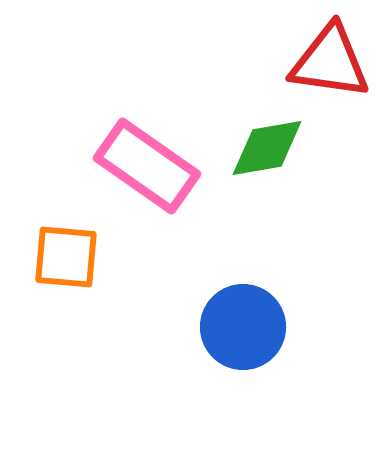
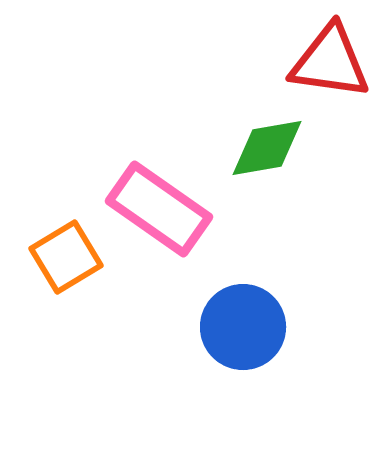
pink rectangle: moved 12 px right, 43 px down
orange square: rotated 36 degrees counterclockwise
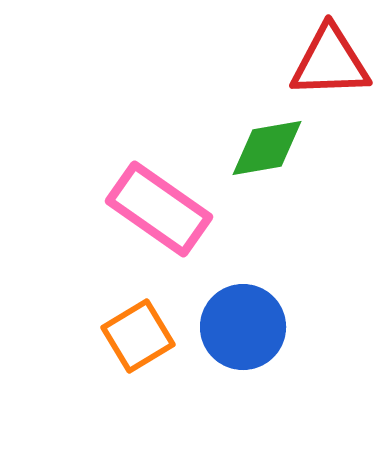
red triangle: rotated 10 degrees counterclockwise
orange square: moved 72 px right, 79 px down
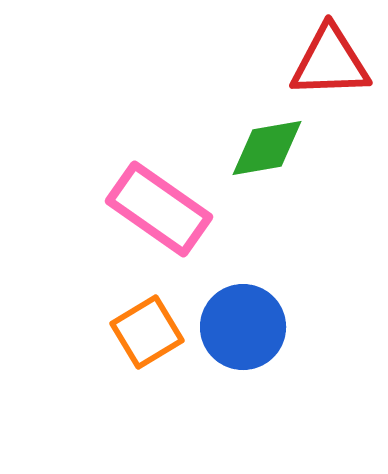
orange square: moved 9 px right, 4 px up
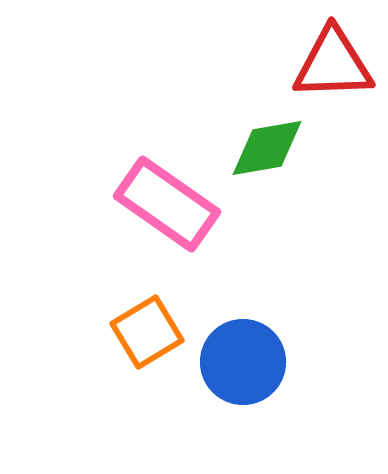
red triangle: moved 3 px right, 2 px down
pink rectangle: moved 8 px right, 5 px up
blue circle: moved 35 px down
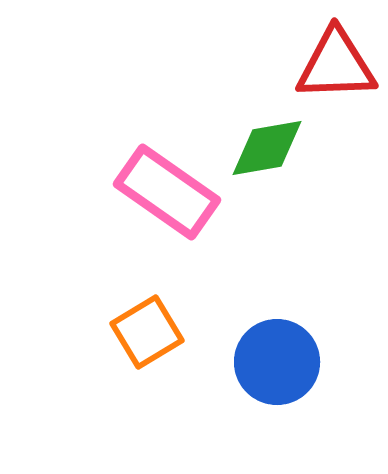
red triangle: moved 3 px right, 1 px down
pink rectangle: moved 12 px up
blue circle: moved 34 px right
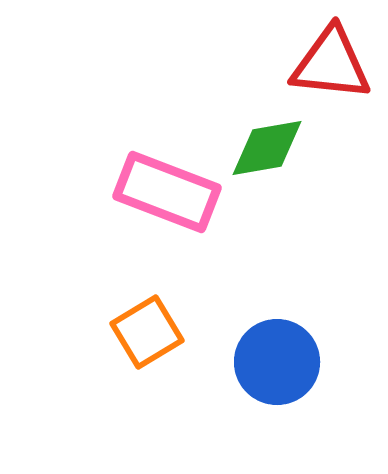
red triangle: moved 5 px left, 1 px up; rotated 8 degrees clockwise
pink rectangle: rotated 14 degrees counterclockwise
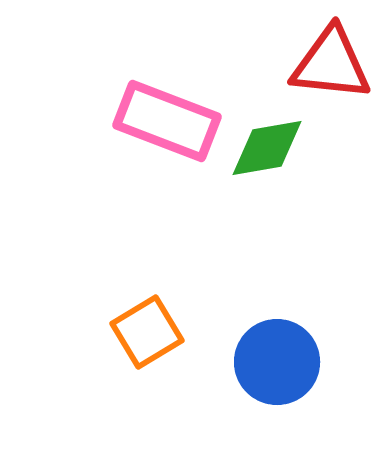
pink rectangle: moved 71 px up
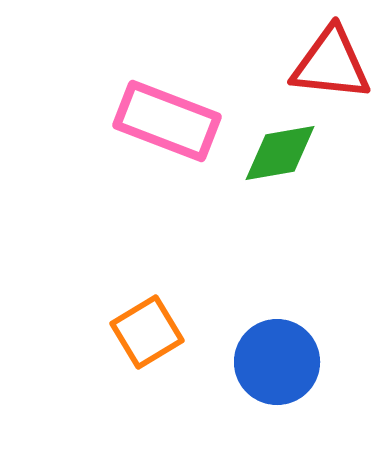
green diamond: moved 13 px right, 5 px down
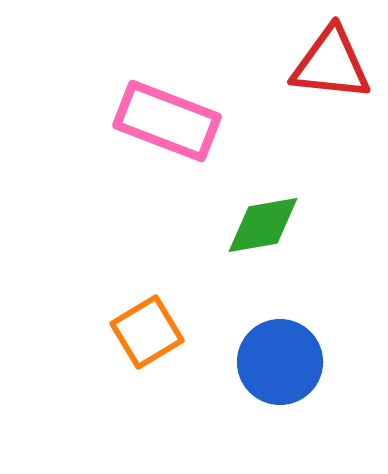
green diamond: moved 17 px left, 72 px down
blue circle: moved 3 px right
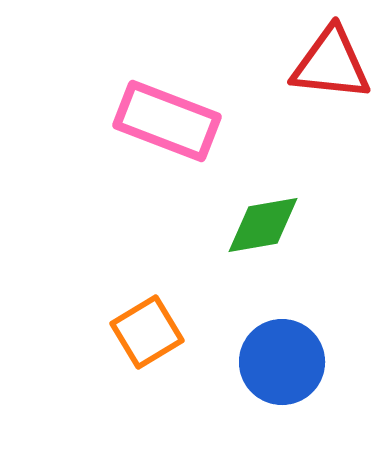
blue circle: moved 2 px right
